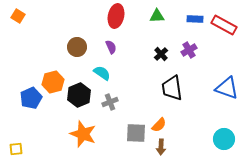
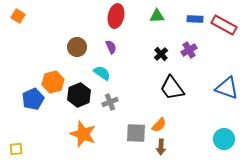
black trapezoid: rotated 28 degrees counterclockwise
blue pentagon: moved 2 px right, 1 px down
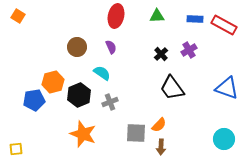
blue pentagon: moved 1 px right, 1 px down; rotated 15 degrees clockwise
